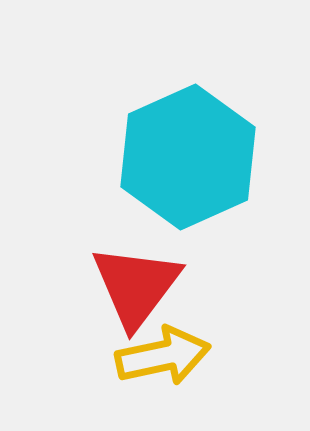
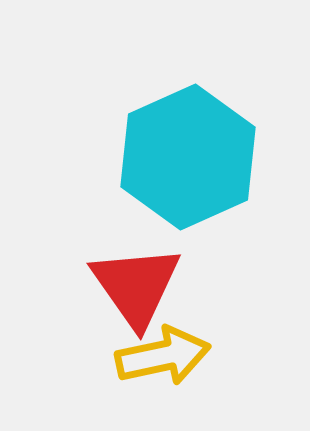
red triangle: rotated 12 degrees counterclockwise
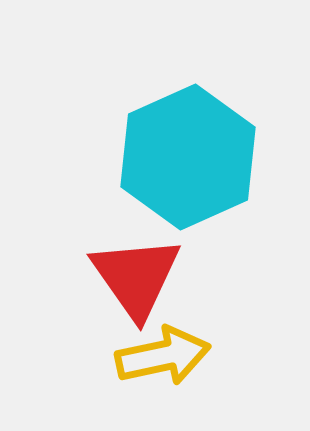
red triangle: moved 9 px up
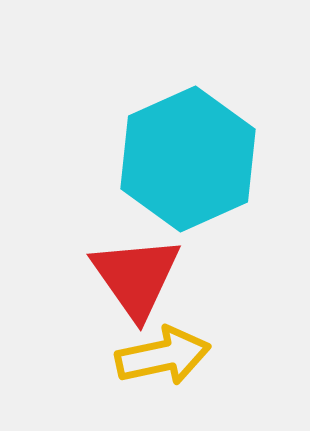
cyan hexagon: moved 2 px down
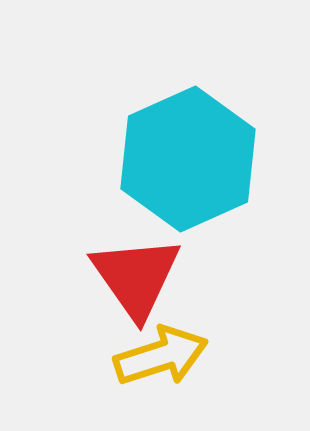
yellow arrow: moved 2 px left; rotated 6 degrees counterclockwise
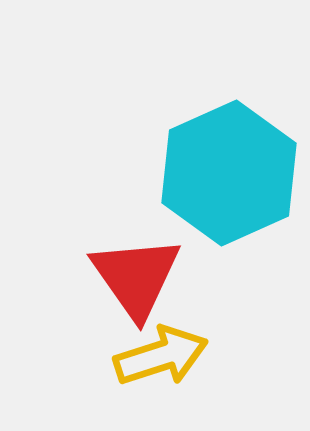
cyan hexagon: moved 41 px right, 14 px down
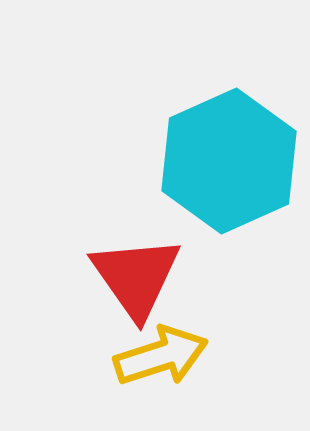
cyan hexagon: moved 12 px up
